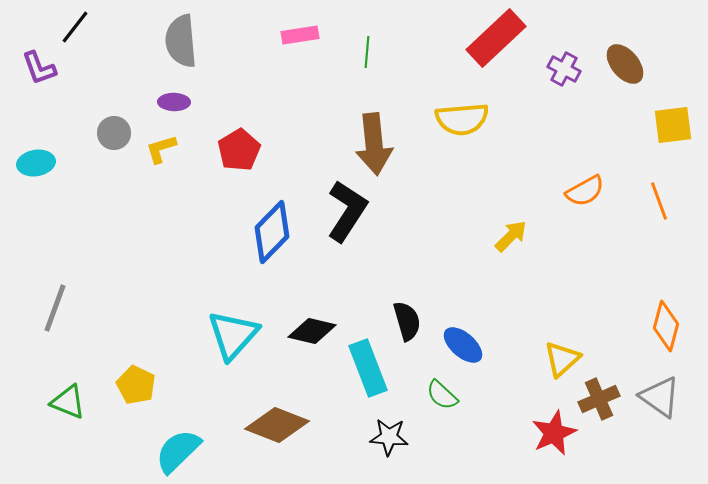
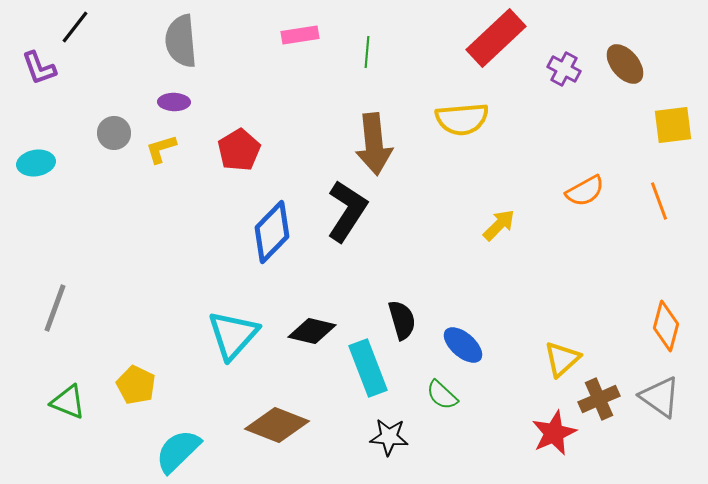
yellow arrow: moved 12 px left, 11 px up
black semicircle: moved 5 px left, 1 px up
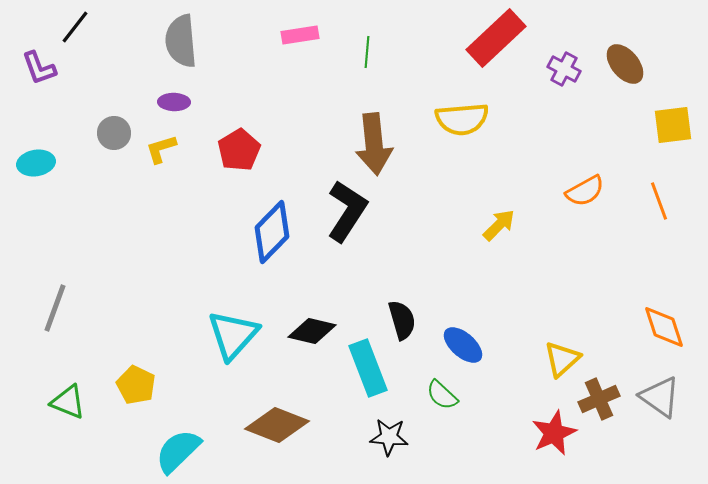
orange diamond: moved 2 px left, 1 px down; rotated 33 degrees counterclockwise
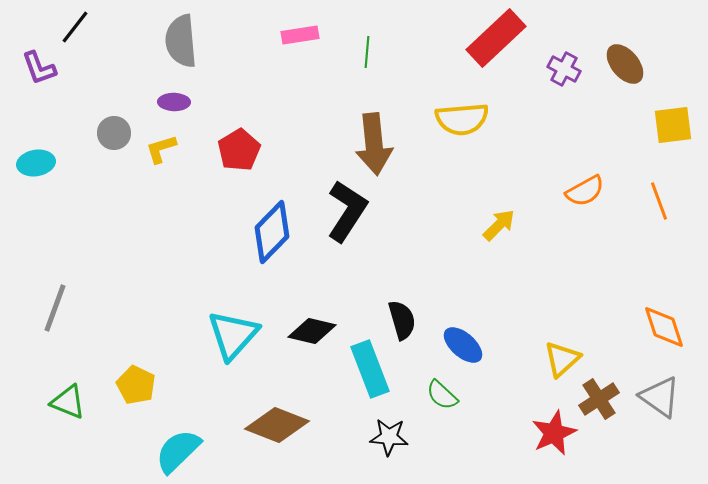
cyan rectangle: moved 2 px right, 1 px down
brown cross: rotated 9 degrees counterclockwise
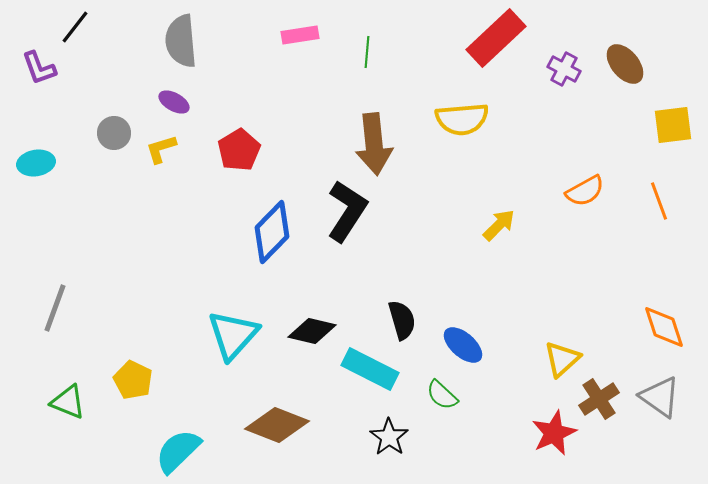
purple ellipse: rotated 28 degrees clockwise
cyan rectangle: rotated 42 degrees counterclockwise
yellow pentagon: moved 3 px left, 5 px up
black star: rotated 30 degrees clockwise
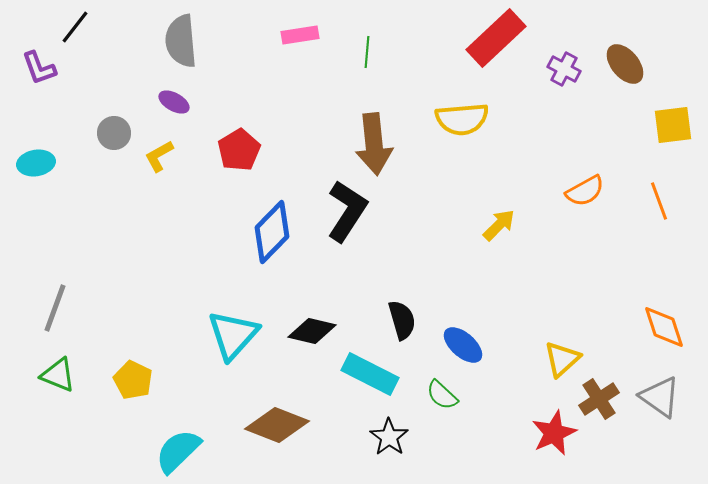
yellow L-shape: moved 2 px left, 7 px down; rotated 12 degrees counterclockwise
cyan rectangle: moved 5 px down
green triangle: moved 10 px left, 27 px up
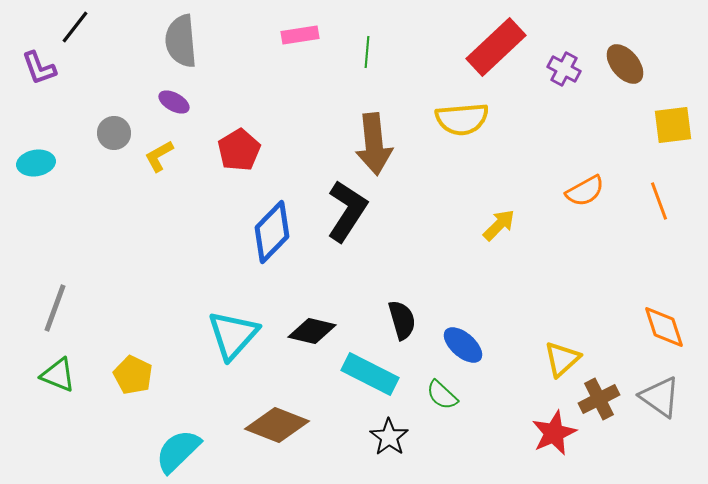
red rectangle: moved 9 px down
yellow pentagon: moved 5 px up
brown cross: rotated 6 degrees clockwise
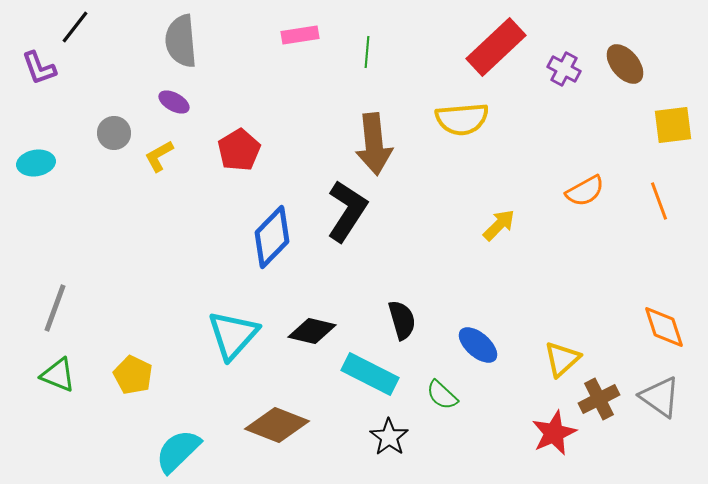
blue diamond: moved 5 px down
blue ellipse: moved 15 px right
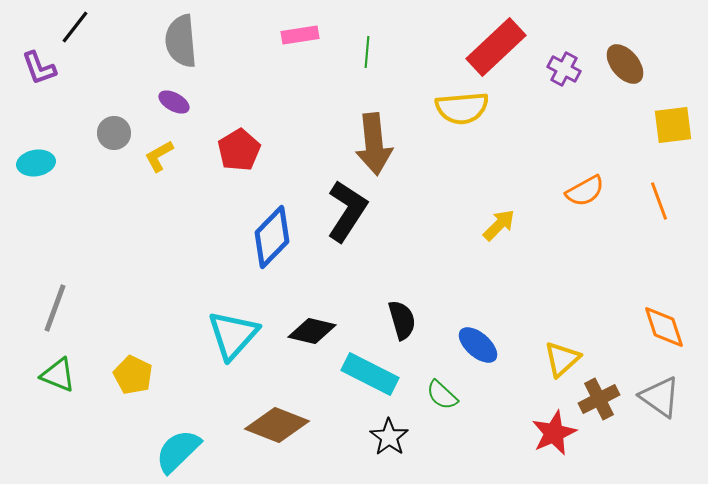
yellow semicircle: moved 11 px up
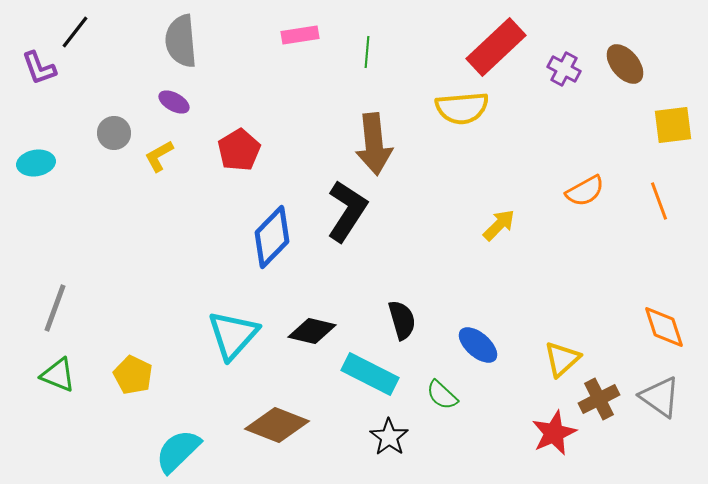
black line: moved 5 px down
